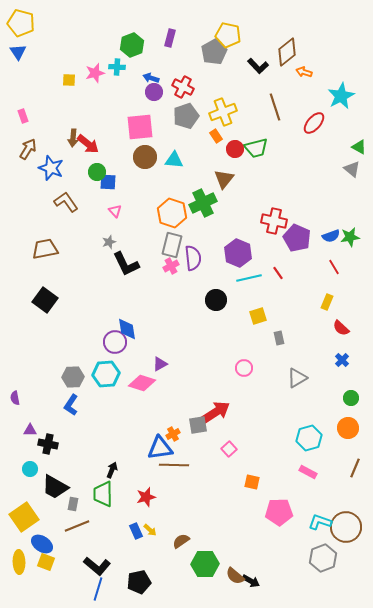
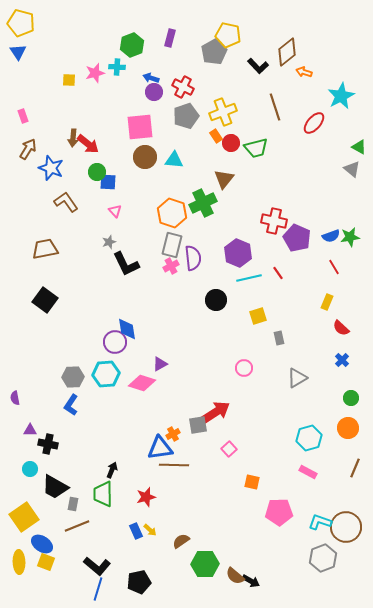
red circle at (235, 149): moved 4 px left, 6 px up
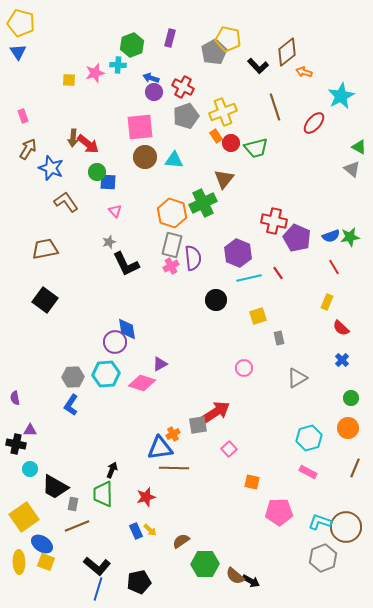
yellow pentagon at (228, 35): moved 4 px down
cyan cross at (117, 67): moved 1 px right, 2 px up
black cross at (48, 444): moved 32 px left
brown line at (174, 465): moved 3 px down
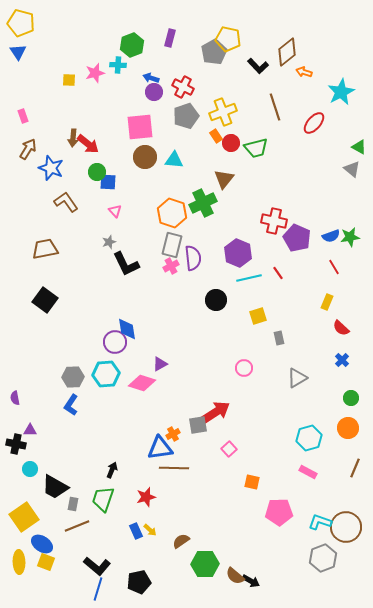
cyan star at (341, 96): moved 4 px up
green trapezoid at (103, 494): moved 5 px down; rotated 20 degrees clockwise
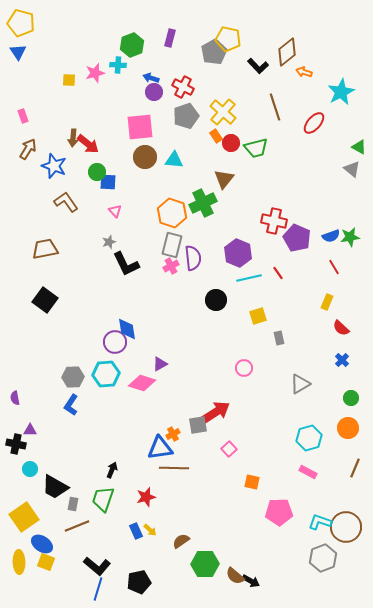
yellow cross at (223, 112): rotated 28 degrees counterclockwise
blue star at (51, 168): moved 3 px right, 2 px up
gray triangle at (297, 378): moved 3 px right, 6 px down
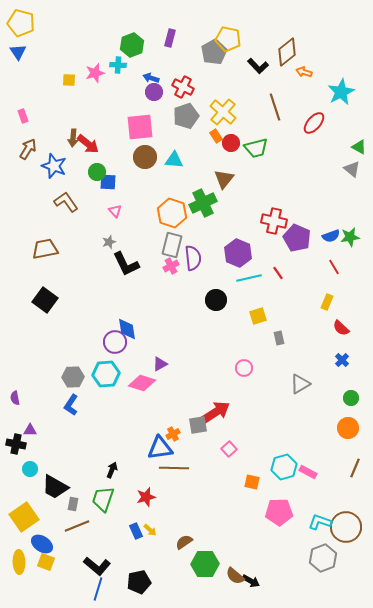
cyan hexagon at (309, 438): moved 25 px left, 29 px down
brown semicircle at (181, 541): moved 3 px right, 1 px down
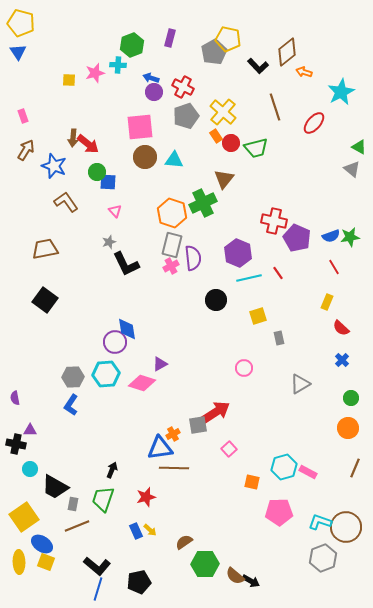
brown arrow at (28, 149): moved 2 px left, 1 px down
